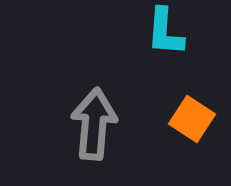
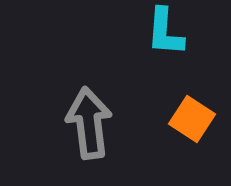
gray arrow: moved 5 px left, 1 px up; rotated 12 degrees counterclockwise
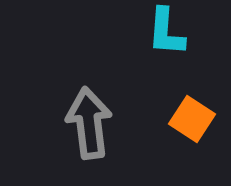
cyan L-shape: moved 1 px right
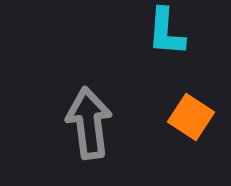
orange square: moved 1 px left, 2 px up
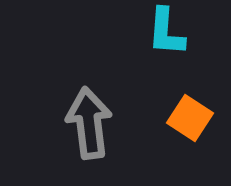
orange square: moved 1 px left, 1 px down
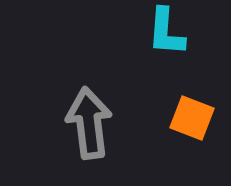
orange square: moved 2 px right; rotated 12 degrees counterclockwise
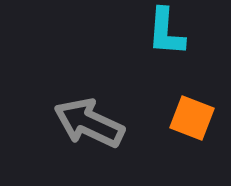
gray arrow: rotated 58 degrees counterclockwise
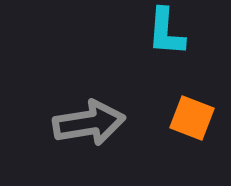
gray arrow: rotated 146 degrees clockwise
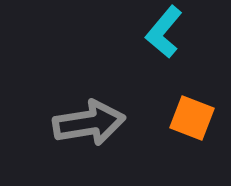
cyan L-shape: moved 2 px left; rotated 36 degrees clockwise
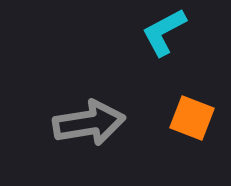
cyan L-shape: rotated 22 degrees clockwise
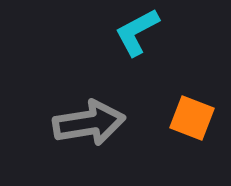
cyan L-shape: moved 27 px left
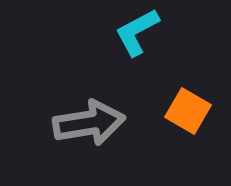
orange square: moved 4 px left, 7 px up; rotated 9 degrees clockwise
